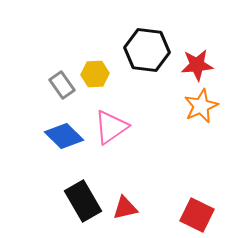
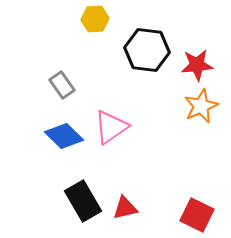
yellow hexagon: moved 55 px up
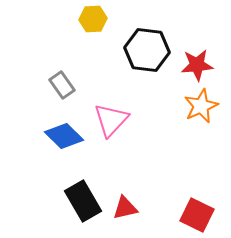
yellow hexagon: moved 2 px left
pink triangle: moved 7 px up; rotated 12 degrees counterclockwise
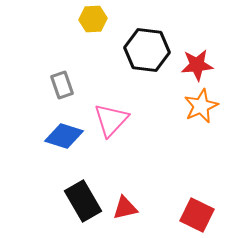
gray rectangle: rotated 16 degrees clockwise
blue diamond: rotated 27 degrees counterclockwise
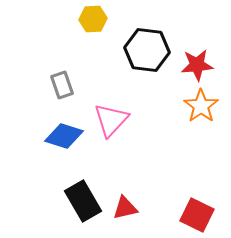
orange star: rotated 12 degrees counterclockwise
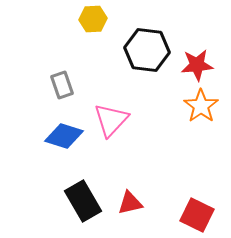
red triangle: moved 5 px right, 5 px up
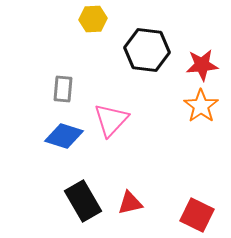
red star: moved 5 px right
gray rectangle: moved 1 px right, 4 px down; rotated 24 degrees clockwise
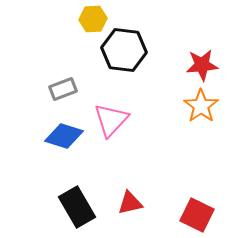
black hexagon: moved 23 px left
gray rectangle: rotated 64 degrees clockwise
black rectangle: moved 6 px left, 6 px down
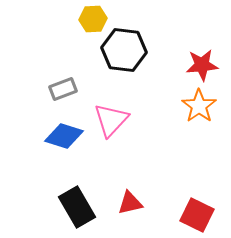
orange star: moved 2 px left
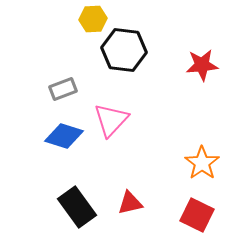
orange star: moved 3 px right, 57 px down
black rectangle: rotated 6 degrees counterclockwise
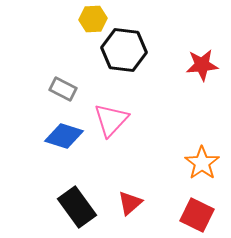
gray rectangle: rotated 48 degrees clockwise
red triangle: rotated 28 degrees counterclockwise
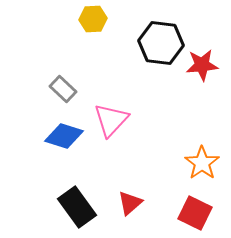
black hexagon: moved 37 px right, 7 px up
gray rectangle: rotated 16 degrees clockwise
red square: moved 2 px left, 2 px up
